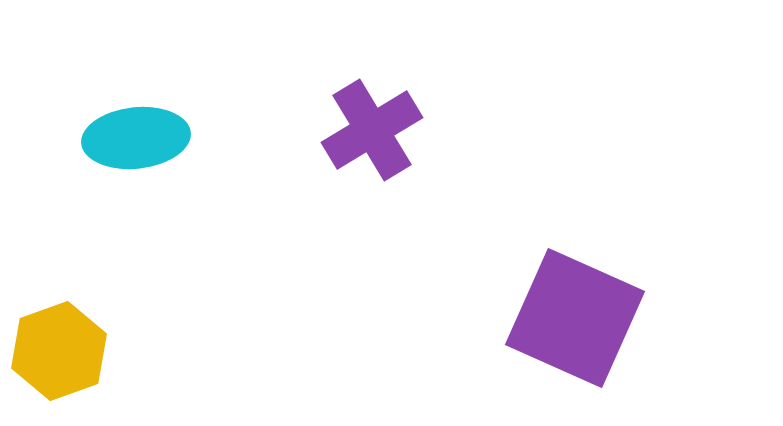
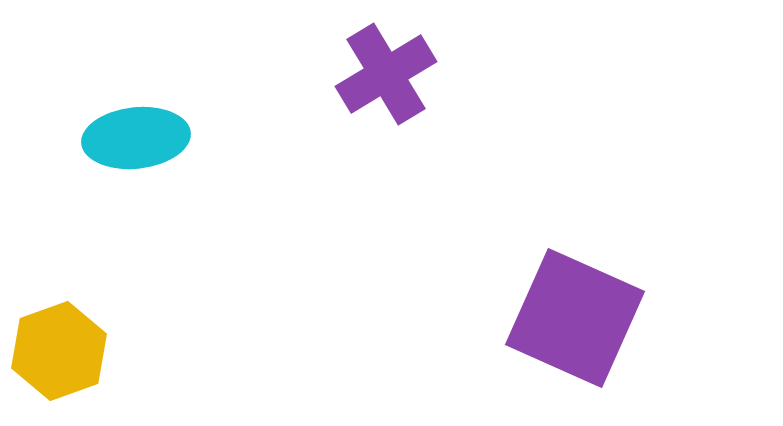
purple cross: moved 14 px right, 56 px up
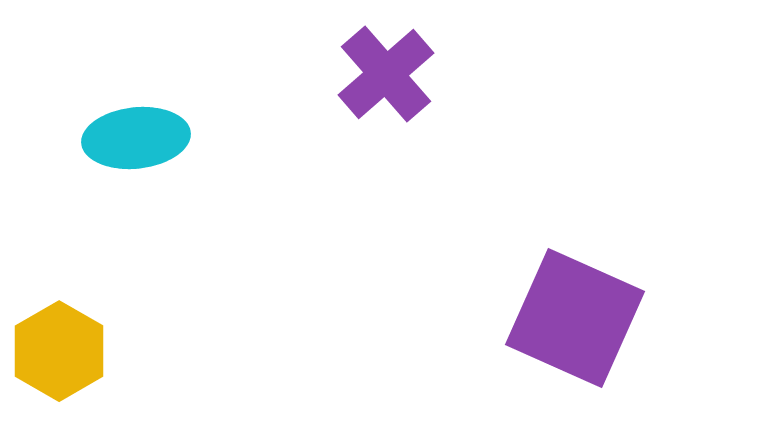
purple cross: rotated 10 degrees counterclockwise
yellow hexagon: rotated 10 degrees counterclockwise
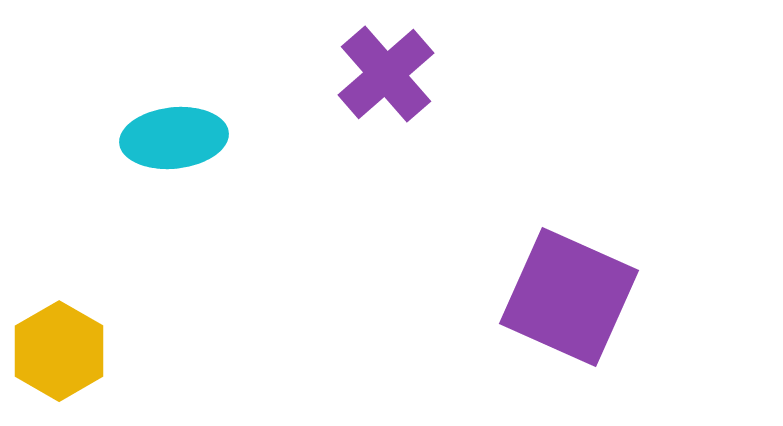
cyan ellipse: moved 38 px right
purple square: moved 6 px left, 21 px up
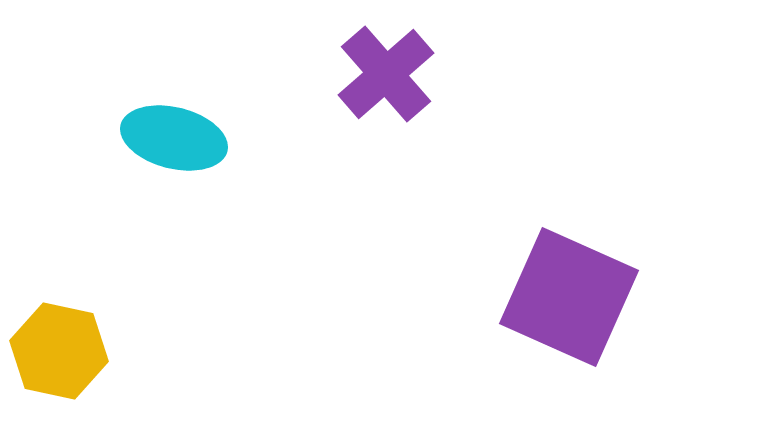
cyan ellipse: rotated 20 degrees clockwise
yellow hexagon: rotated 18 degrees counterclockwise
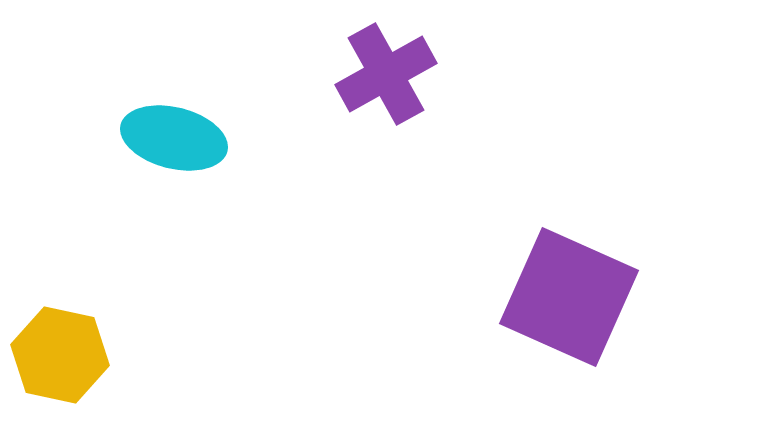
purple cross: rotated 12 degrees clockwise
yellow hexagon: moved 1 px right, 4 px down
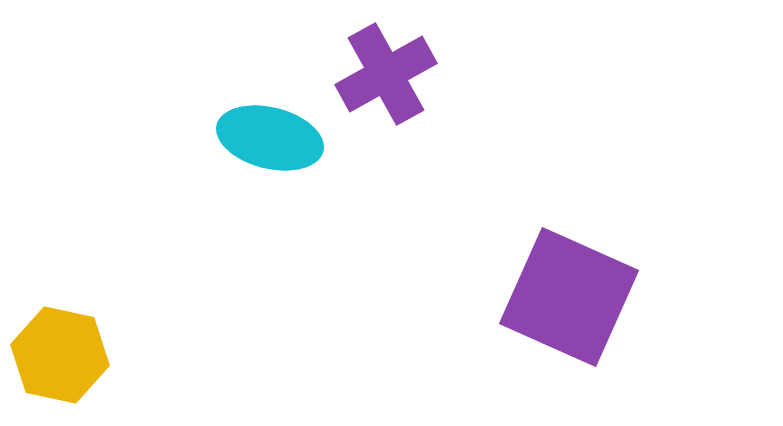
cyan ellipse: moved 96 px right
